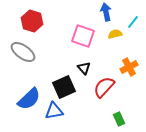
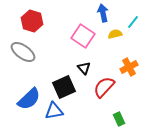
blue arrow: moved 3 px left, 1 px down
pink square: rotated 15 degrees clockwise
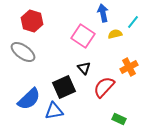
green rectangle: rotated 40 degrees counterclockwise
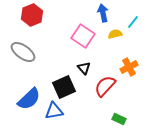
red hexagon: moved 6 px up; rotated 20 degrees clockwise
red semicircle: moved 1 px right, 1 px up
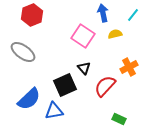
cyan line: moved 7 px up
black square: moved 1 px right, 2 px up
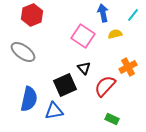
orange cross: moved 1 px left
blue semicircle: rotated 35 degrees counterclockwise
green rectangle: moved 7 px left
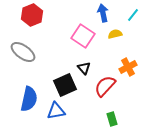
blue triangle: moved 2 px right
green rectangle: rotated 48 degrees clockwise
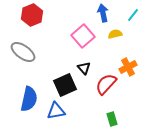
pink square: rotated 15 degrees clockwise
red semicircle: moved 1 px right, 2 px up
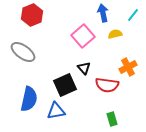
red semicircle: moved 1 px right, 1 px down; rotated 125 degrees counterclockwise
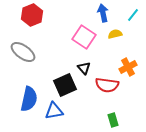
pink square: moved 1 px right, 1 px down; rotated 15 degrees counterclockwise
blue triangle: moved 2 px left
green rectangle: moved 1 px right, 1 px down
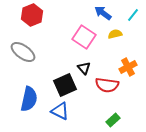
blue arrow: rotated 42 degrees counterclockwise
blue triangle: moved 6 px right; rotated 36 degrees clockwise
green rectangle: rotated 64 degrees clockwise
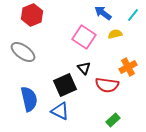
blue semicircle: rotated 25 degrees counterclockwise
